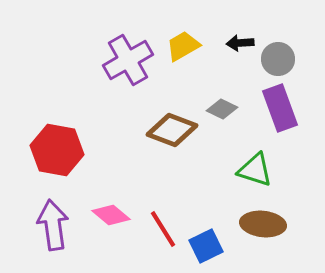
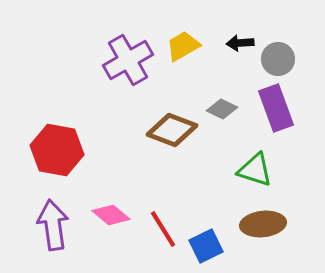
purple rectangle: moved 4 px left
brown ellipse: rotated 12 degrees counterclockwise
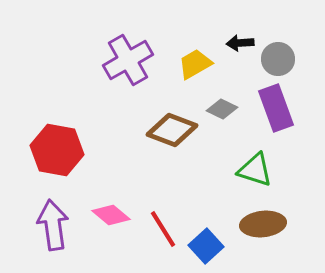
yellow trapezoid: moved 12 px right, 18 px down
blue square: rotated 16 degrees counterclockwise
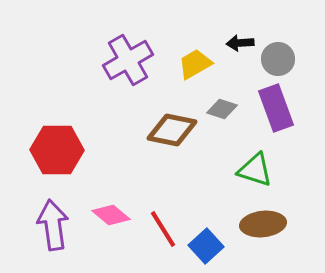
gray diamond: rotated 8 degrees counterclockwise
brown diamond: rotated 9 degrees counterclockwise
red hexagon: rotated 9 degrees counterclockwise
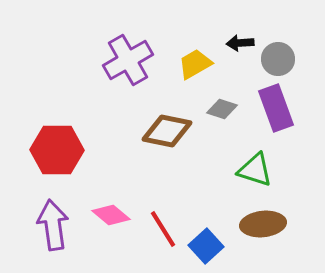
brown diamond: moved 5 px left, 1 px down
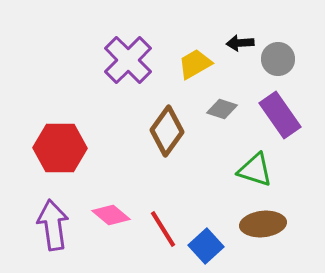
purple cross: rotated 15 degrees counterclockwise
purple rectangle: moved 4 px right, 7 px down; rotated 15 degrees counterclockwise
brown diamond: rotated 66 degrees counterclockwise
red hexagon: moved 3 px right, 2 px up
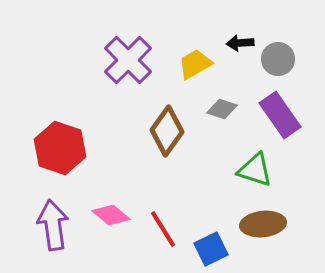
red hexagon: rotated 18 degrees clockwise
blue square: moved 5 px right, 3 px down; rotated 16 degrees clockwise
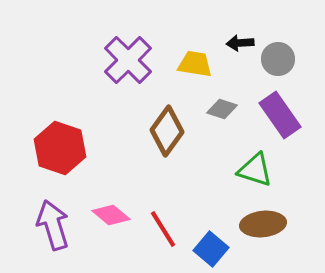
yellow trapezoid: rotated 39 degrees clockwise
purple arrow: rotated 9 degrees counterclockwise
blue square: rotated 24 degrees counterclockwise
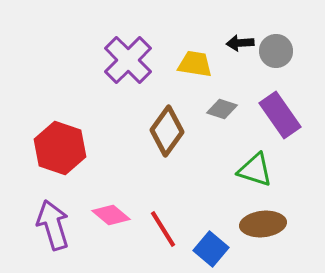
gray circle: moved 2 px left, 8 px up
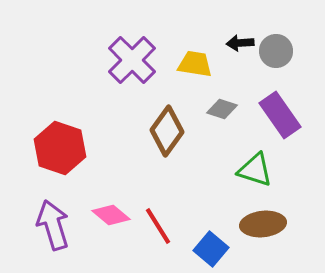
purple cross: moved 4 px right
red line: moved 5 px left, 3 px up
